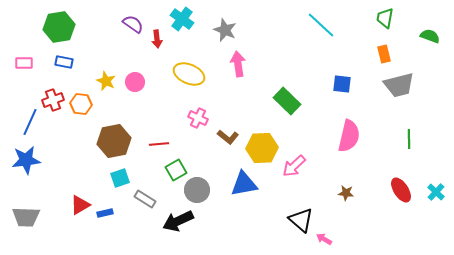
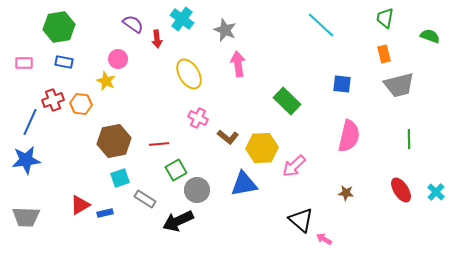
yellow ellipse at (189, 74): rotated 36 degrees clockwise
pink circle at (135, 82): moved 17 px left, 23 px up
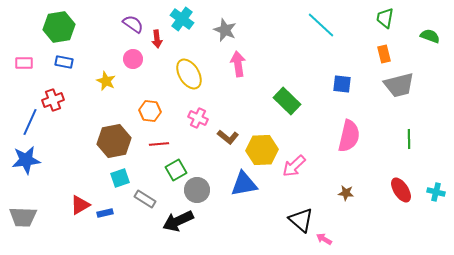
pink circle at (118, 59): moved 15 px right
orange hexagon at (81, 104): moved 69 px right, 7 px down
yellow hexagon at (262, 148): moved 2 px down
cyan cross at (436, 192): rotated 30 degrees counterclockwise
gray trapezoid at (26, 217): moved 3 px left
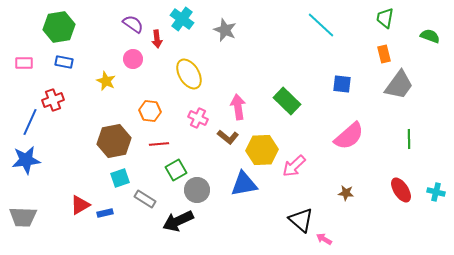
pink arrow at (238, 64): moved 43 px down
gray trapezoid at (399, 85): rotated 40 degrees counterclockwise
pink semicircle at (349, 136): rotated 36 degrees clockwise
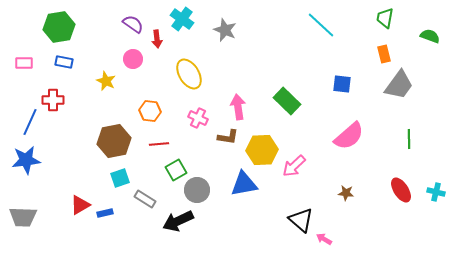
red cross at (53, 100): rotated 20 degrees clockwise
brown L-shape at (228, 137): rotated 30 degrees counterclockwise
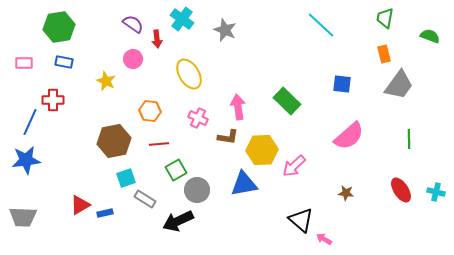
cyan square at (120, 178): moved 6 px right
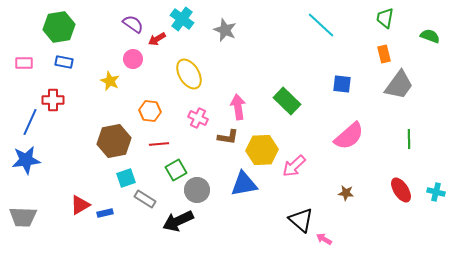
red arrow at (157, 39): rotated 66 degrees clockwise
yellow star at (106, 81): moved 4 px right
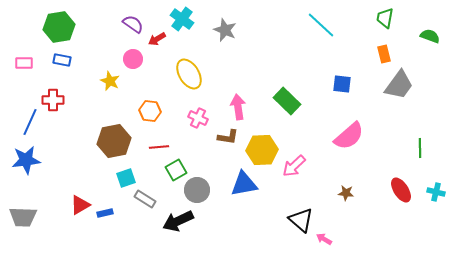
blue rectangle at (64, 62): moved 2 px left, 2 px up
green line at (409, 139): moved 11 px right, 9 px down
red line at (159, 144): moved 3 px down
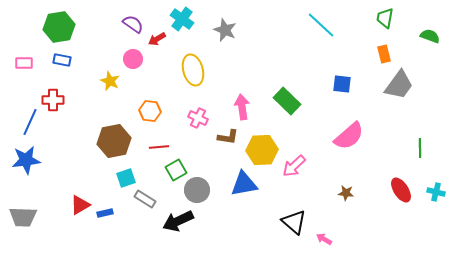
yellow ellipse at (189, 74): moved 4 px right, 4 px up; rotated 16 degrees clockwise
pink arrow at (238, 107): moved 4 px right
black triangle at (301, 220): moved 7 px left, 2 px down
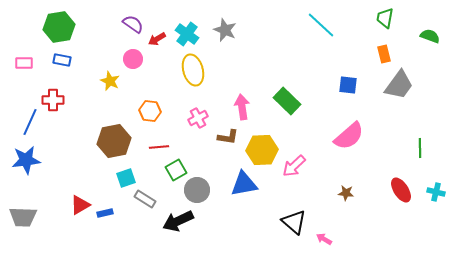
cyan cross at (182, 19): moved 5 px right, 15 px down
blue square at (342, 84): moved 6 px right, 1 px down
pink cross at (198, 118): rotated 36 degrees clockwise
